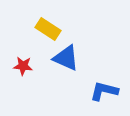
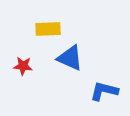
yellow rectangle: rotated 35 degrees counterclockwise
blue triangle: moved 4 px right
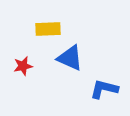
red star: rotated 18 degrees counterclockwise
blue L-shape: moved 2 px up
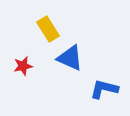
yellow rectangle: rotated 60 degrees clockwise
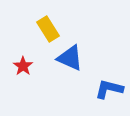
red star: rotated 24 degrees counterclockwise
blue L-shape: moved 5 px right
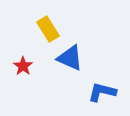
blue L-shape: moved 7 px left, 3 px down
